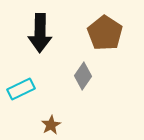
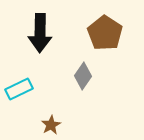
cyan rectangle: moved 2 px left
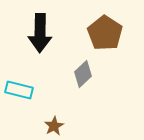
gray diamond: moved 2 px up; rotated 12 degrees clockwise
cyan rectangle: moved 1 px down; rotated 40 degrees clockwise
brown star: moved 3 px right, 1 px down
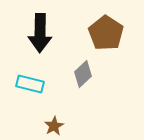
brown pentagon: moved 1 px right
cyan rectangle: moved 11 px right, 6 px up
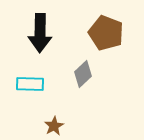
brown pentagon: rotated 12 degrees counterclockwise
cyan rectangle: rotated 12 degrees counterclockwise
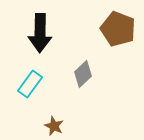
brown pentagon: moved 12 px right, 4 px up
cyan rectangle: rotated 56 degrees counterclockwise
brown star: rotated 18 degrees counterclockwise
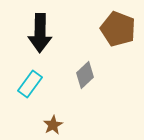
gray diamond: moved 2 px right, 1 px down
brown star: moved 1 px left, 1 px up; rotated 18 degrees clockwise
